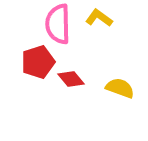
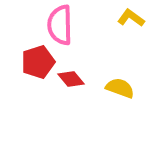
yellow L-shape: moved 32 px right
pink semicircle: moved 2 px right, 1 px down
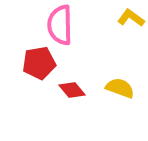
red pentagon: moved 1 px right, 1 px down; rotated 8 degrees clockwise
red diamond: moved 1 px right, 11 px down
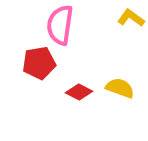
pink semicircle: rotated 9 degrees clockwise
red diamond: moved 7 px right, 2 px down; rotated 24 degrees counterclockwise
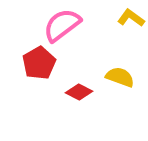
pink semicircle: moved 2 px right; rotated 45 degrees clockwise
red pentagon: rotated 20 degrees counterclockwise
yellow semicircle: moved 11 px up
